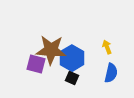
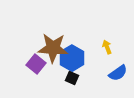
brown star: moved 2 px right, 2 px up
purple square: rotated 24 degrees clockwise
blue semicircle: moved 7 px right; rotated 42 degrees clockwise
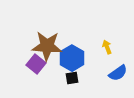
brown star: moved 6 px left, 2 px up
black square: rotated 32 degrees counterclockwise
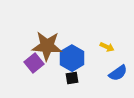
yellow arrow: rotated 136 degrees clockwise
purple square: moved 2 px left, 1 px up; rotated 12 degrees clockwise
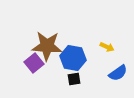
blue hexagon: moved 1 px right; rotated 20 degrees counterclockwise
black square: moved 2 px right, 1 px down
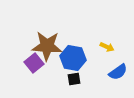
blue semicircle: moved 1 px up
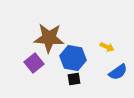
brown star: moved 2 px right, 8 px up
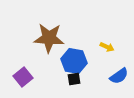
blue hexagon: moved 1 px right, 3 px down
purple square: moved 11 px left, 14 px down
blue semicircle: moved 1 px right, 4 px down
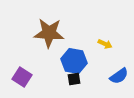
brown star: moved 5 px up
yellow arrow: moved 2 px left, 3 px up
purple square: moved 1 px left; rotated 18 degrees counterclockwise
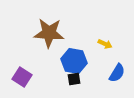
blue semicircle: moved 2 px left, 3 px up; rotated 24 degrees counterclockwise
